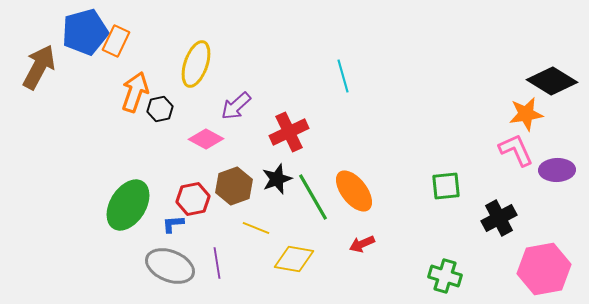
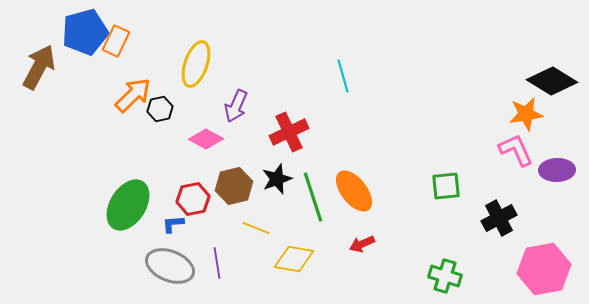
orange arrow: moved 2 px left, 3 px down; rotated 27 degrees clockwise
purple arrow: rotated 24 degrees counterclockwise
brown hexagon: rotated 6 degrees clockwise
green line: rotated 12 degrees clockwise
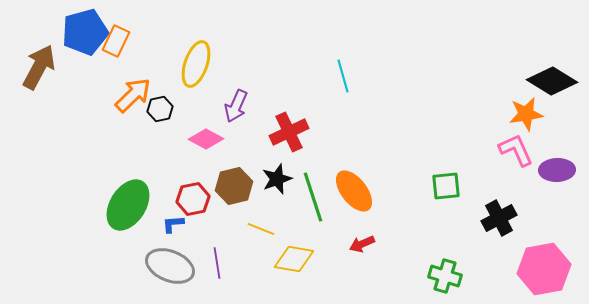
yellow line: moved 5 px right, 1 px down
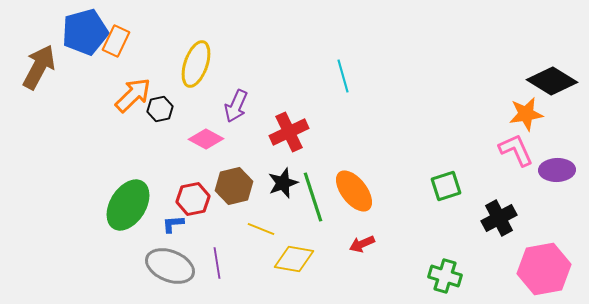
black star: moved 6 px right, 4 px down
green square: rotated 12 degrees counterclockwise
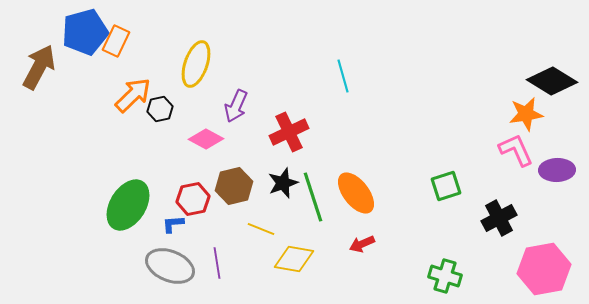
orange ellipse: moved 2 px right, 2 px down
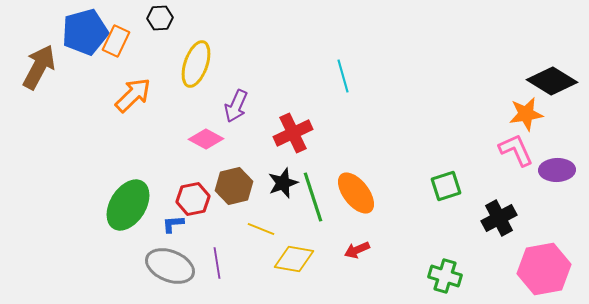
black hexagon: moved 91 px up; rotated 10 degrees clockwise
red cross: moved 4 px right, 1 px down
red arrow: moved 5 px left, 6 px down
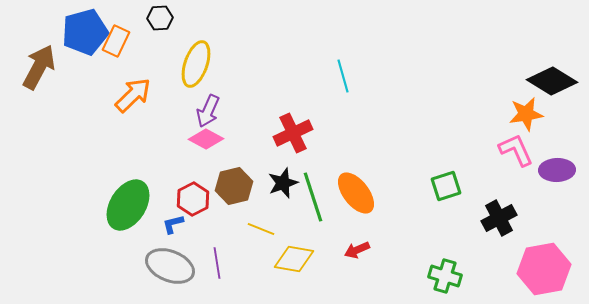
purple arrow: moved 28 px left, 5 px down
red hexagon: rotated 16 degrees counterclockwise
blue L-shape: rotated 10 degrees counterclockwise
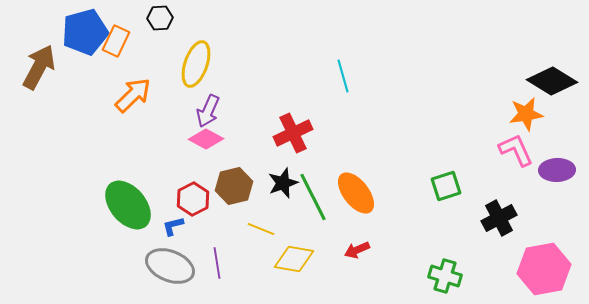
green line: rotated 9 degrees counterclockwise
green ellipse: rotated 72 degrees counterclockwise
blue L-shape: moved 2 px down
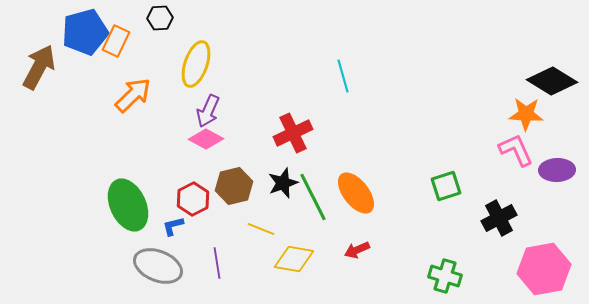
orange star: rotated 12 degrees clockwise
green ellipse: rotated 15 degrees clockwise
gray ellipse: moved 12 px left
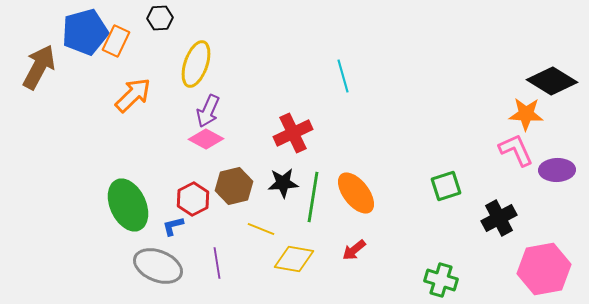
black star: rotated 16 degrees clockwise
green line: rotated 36 degrees clockwise
red arrow: moved 3 px left; rotated 15 degrees counterclockwise
green cross: moved 4 px left, 4 px down
